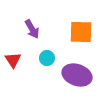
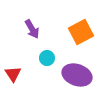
orange square: rotated 30 degrees counterclockwise
red triangle: moved 14 px down
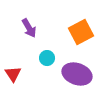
purple arrow: moved 3 px left, 1 px up
purple ellipse: moved 1 px up
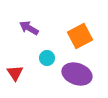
purple arrow: rotated 150 degrees clockwise
orange square: moved 1 px left, 4 px down
red triangle: moved 2 px right, 1 px up
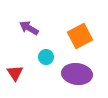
cyan circle: moved 1 px left, 1 px up
purple ellipse: rotated 12 degrees counterclockwise
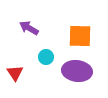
orange square: rotated 30 degrees clockwise
purple ellipse: moved 3 px up
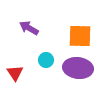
cyan circle: moved 3 px down
purple ellipse: moved 1 px right, 3 px up
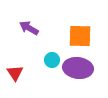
cyan circle: moved 6 px right
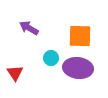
cyan circle: moved 1 px left, 2 px up
